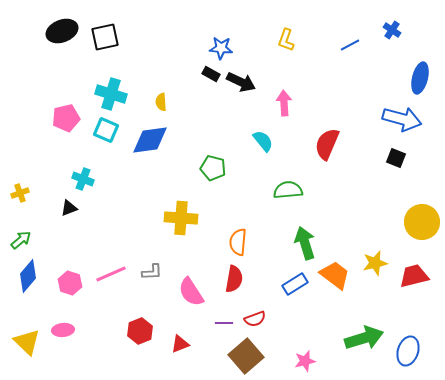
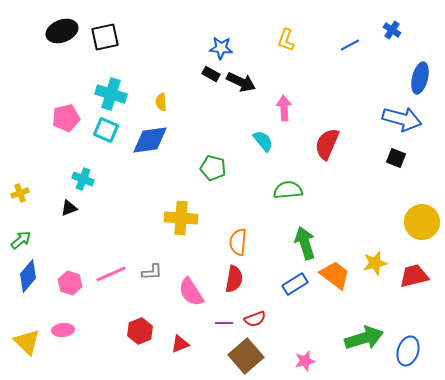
pink arrow at (284, 103): moved 5 px down
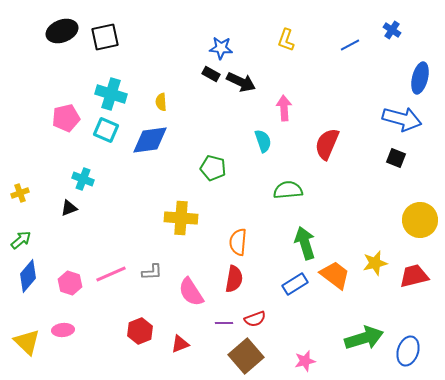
cyan semicircle at (263, 141): rotated 20 degrees clockwise
yellow circle at (422, 222): moved 2 px left, 2 px up
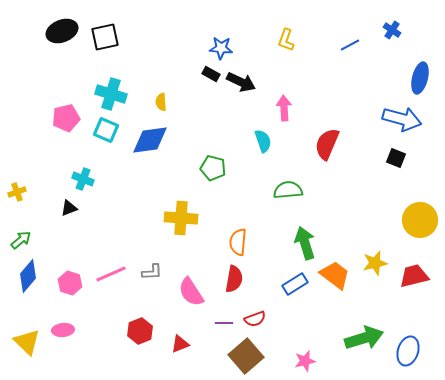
yellow cross at (20, 193): moved 3 px left, 1 px up
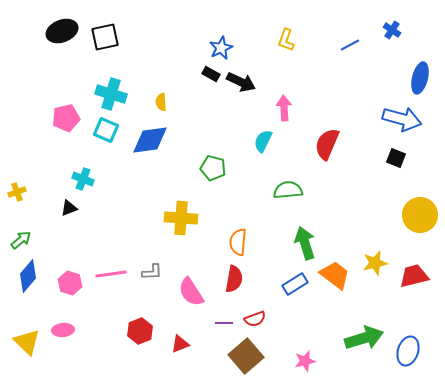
blue star at (221, 48): rotated 30 degrees counterclockwise
cyan semicircle at (263, 141): rotated 135 degrees counterclockwise
yellow circle at (420, 220): moved 5 px up
pink line at (111, 274): rotated 16 degrees clockwise
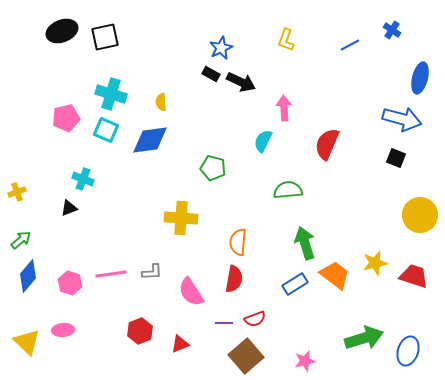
red trapezoid at (414, 276): rotated 32 degrees clockwise
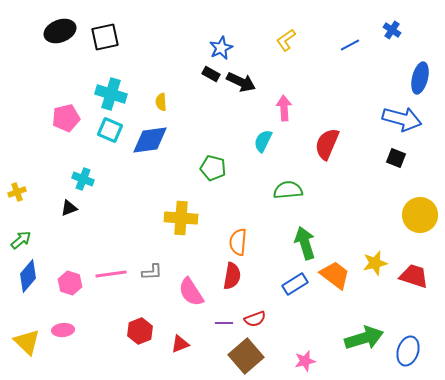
black ellipse at (62, 31): moved 2 px left
yellow L-shape at (286, 40): rotated 35 degrees clockwise
cyan square at (106, 130): moved 4 px right
red semicircle at (234, 279): moved 2 px left, 3 px up
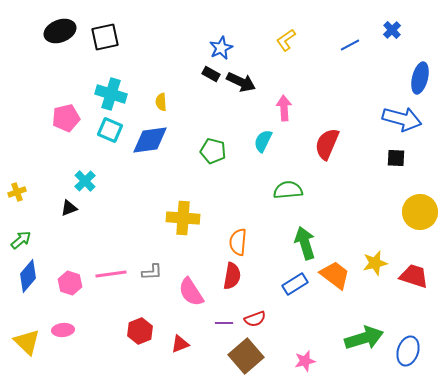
blue cross at (392, 30): rotated 12 degrees clockwise
black square at (396, 158): rotated 18 degrees counterclockwise
green pentagon at (213, 168): moved 17 px up
cyan cross at (83, 179): moved 2 px right, 2 px down; rotated 25 degrees clockwise
yellow circle at (420, 215): moved 3 px up
yellow cross at (181, 218): moved 2 px right
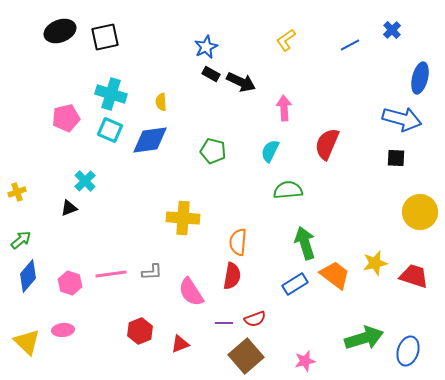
blue star at (221, 48): moved 15 px left, 1 px up
cyan semicircle at (263, 141): moved 7 px right, 10 px down
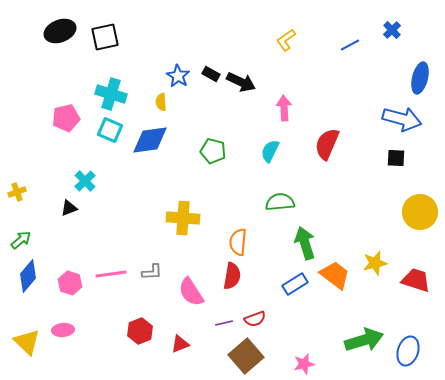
blue star at (206, 47): moved 28 px left, 29 px down; rotated 15 degrees counterclockwise
green semicircle at (288, 190): moved 8 px left, 12 px down
red trapezoid at (414, 276): moved 2 px right, 4 px down
purple line at (224, 323): rotated 12 degrees counterclockwise
green arrow at (364, 338): moved 2 px down
pink star at (305, 361): moved 1 px left, 3 px down
